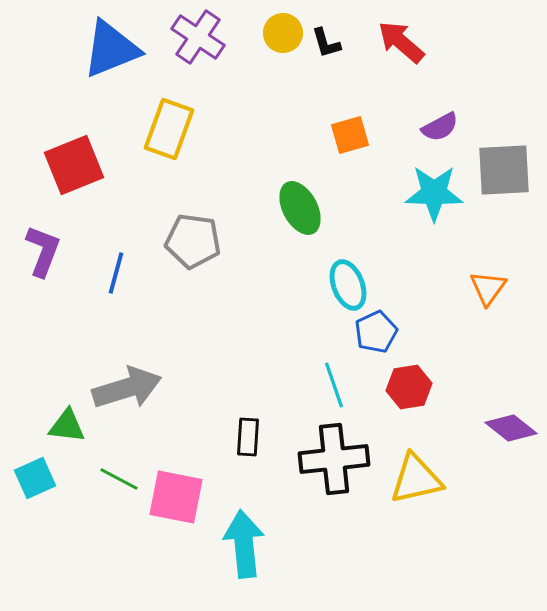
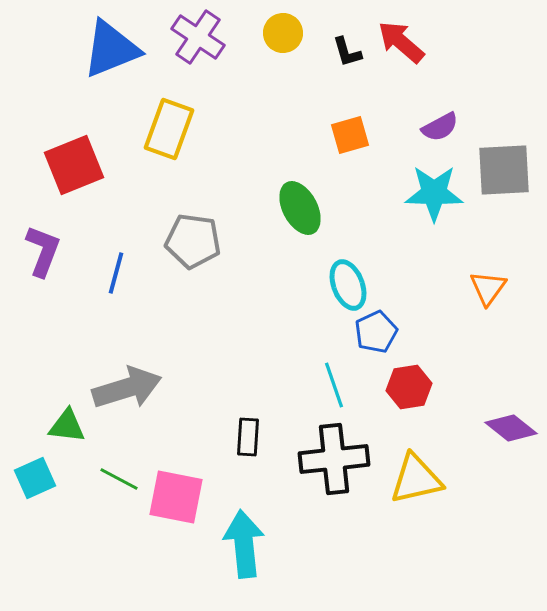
black L-shape: moved 21 px right, 9 px down
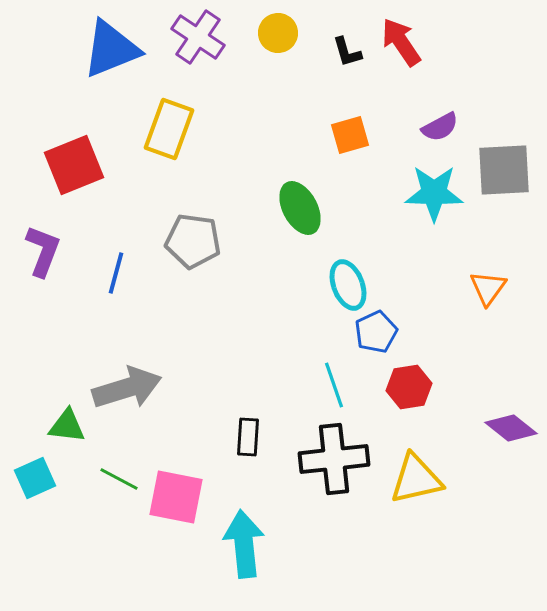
yellow circle: moved 5 px left
red arrow: rotated 15 degrees clockwise
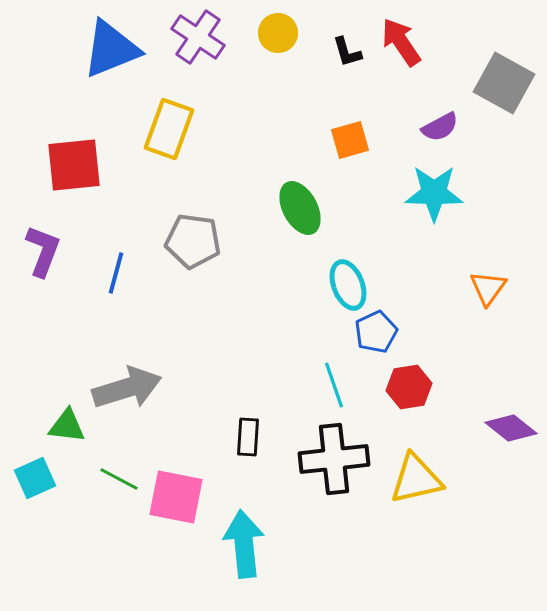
orange square: moved 5 px down
red square: rotated 16 degrees clockwise
gray square: moved 87 px up; rotated 32 degrees clockwise
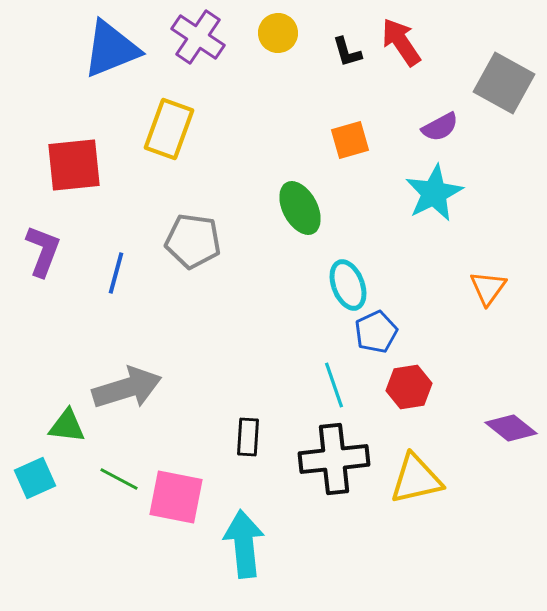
cyan star: rotated 28 degrees counterclockwise
